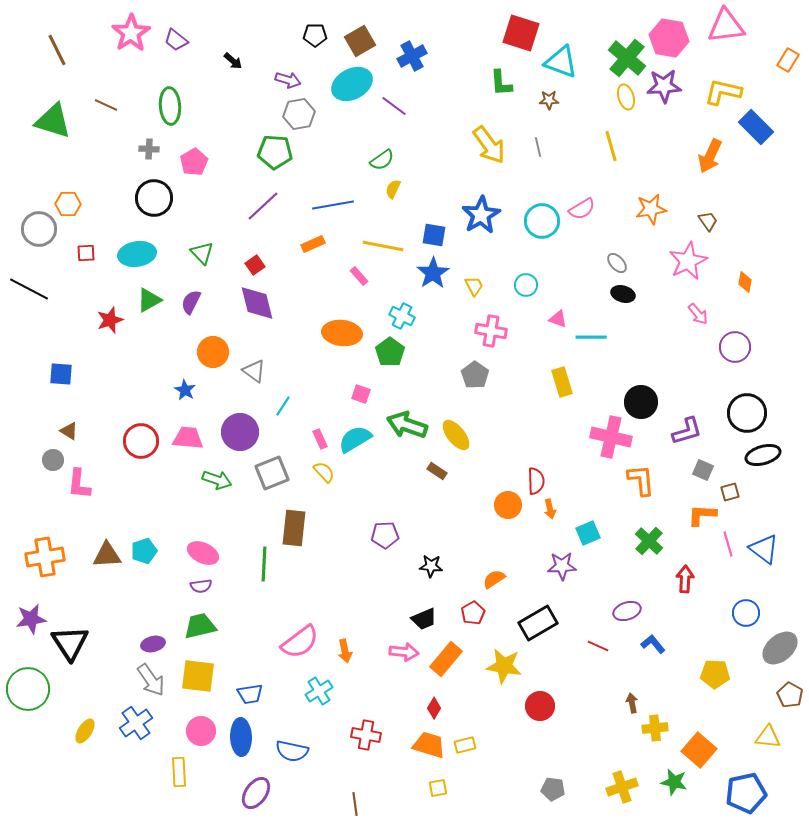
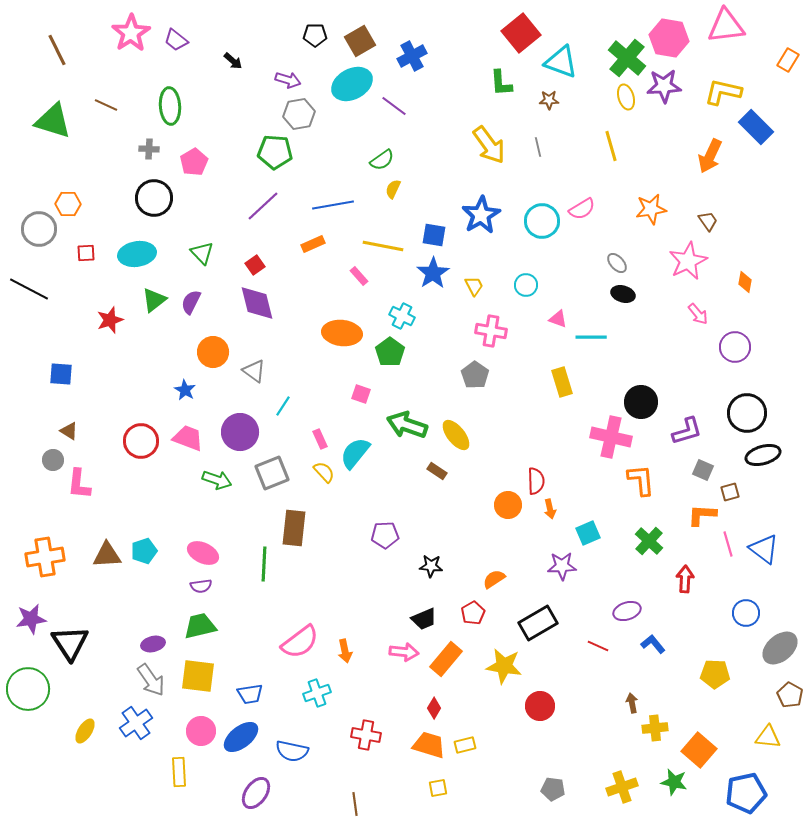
red square at (521, 33): rotated 33 degrees clockwise
green triangle at (149, 300): moved 5 px right; rotated 8 degrees counterclockwise
pink trapezoid at (188, 438): rotated 16 degrees clockwise
cyan semicircle at (355, 439): moved 14 px down; rotated 20 degrees counterclockwise
cyan cross at (319, 691): moved 2 px left, 2 px down; rotated 12 degrees clockwise
blue ellipse at (241, 737): rotated 54 degrees clockwise
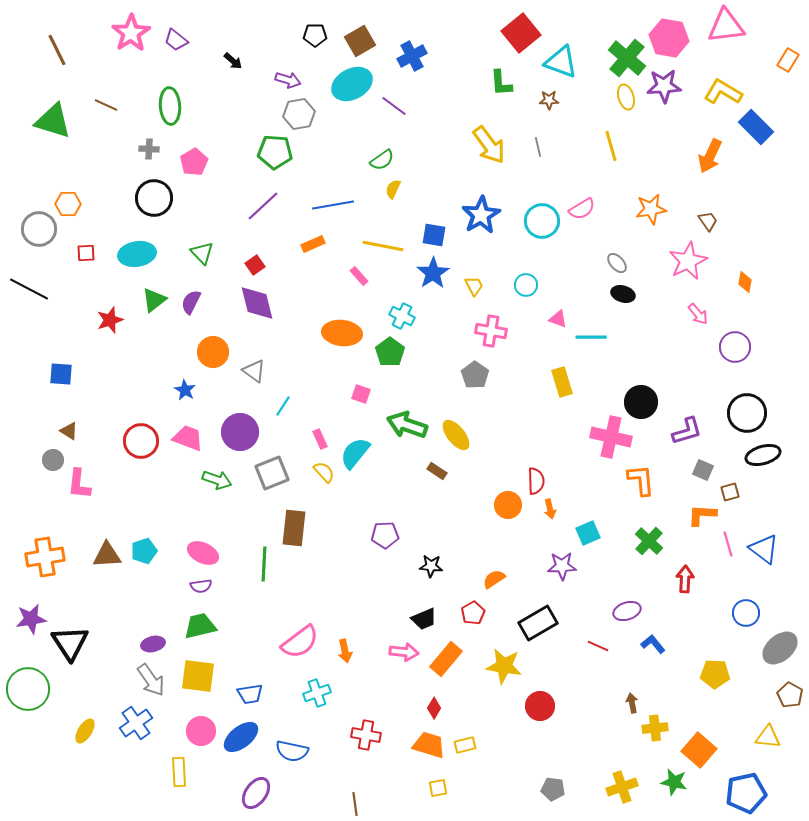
yellow L-shape at (723, 92): rotated 18 degrees clockwise
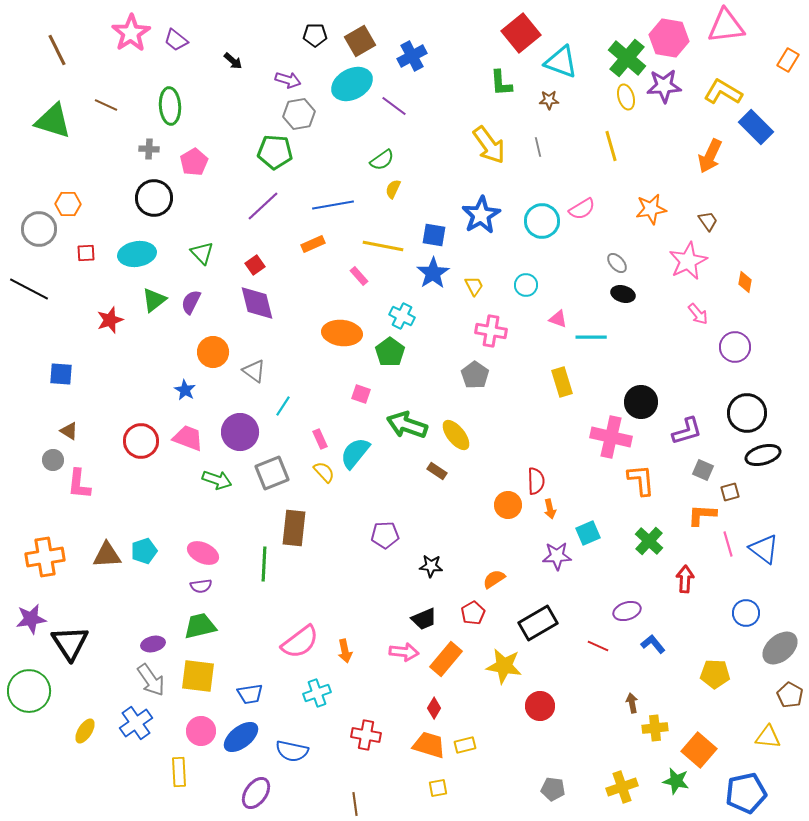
purple star at (562, 566): moved 5 px left, 10 px up
green circle at (28, 689): moved 1 px right, 2 px down
green star at (674, 782): moved 2 px right, 1 px up
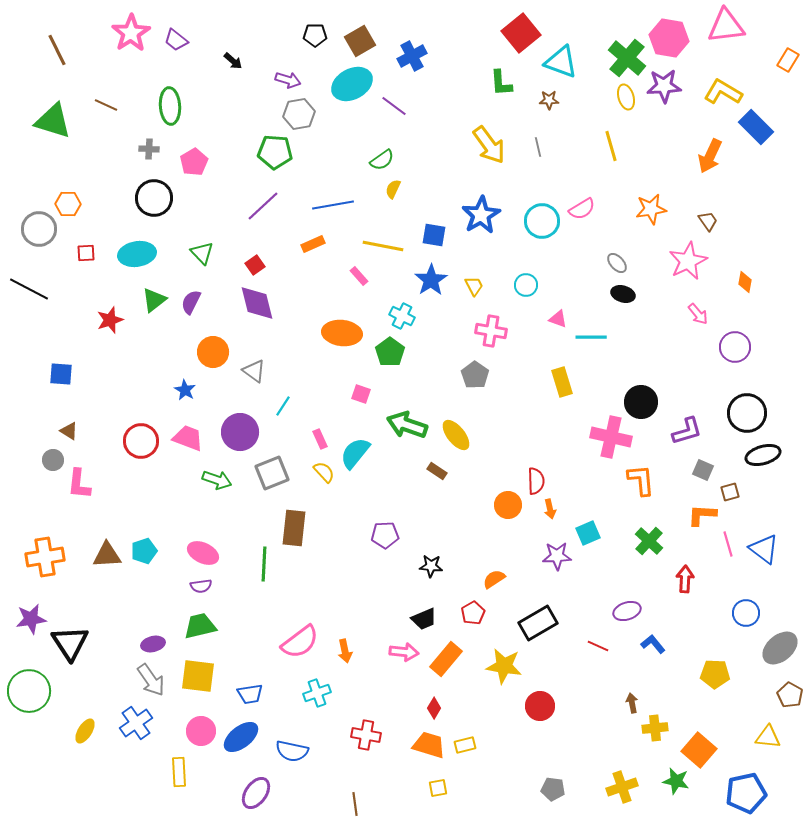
blue star at (433, 273): moved 2 px left, 7 px down
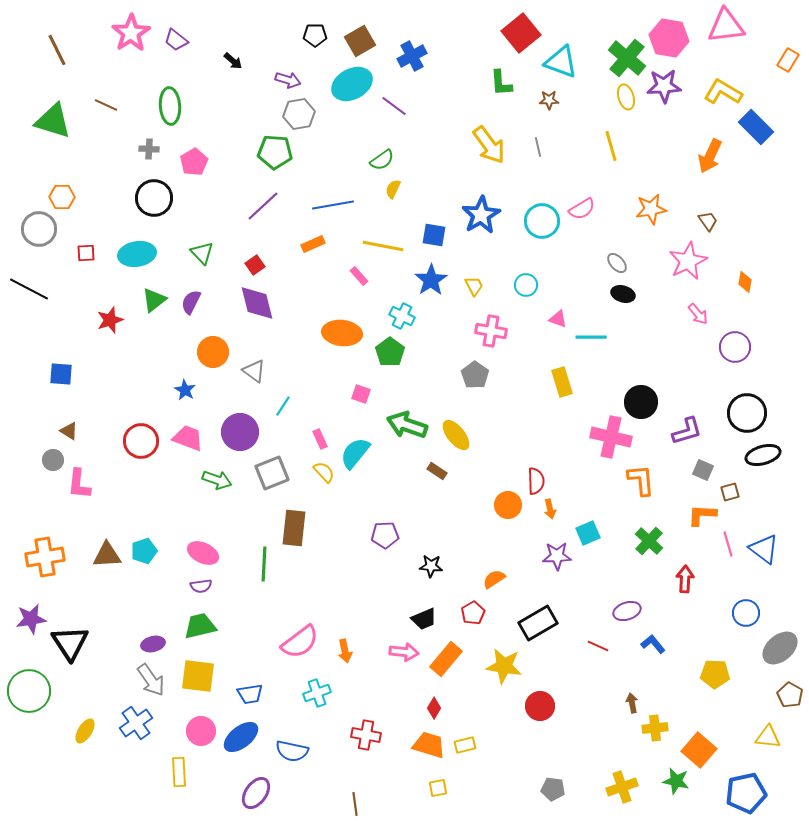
orange hexagon at (68, 204): moved 6 px left, 7 px up
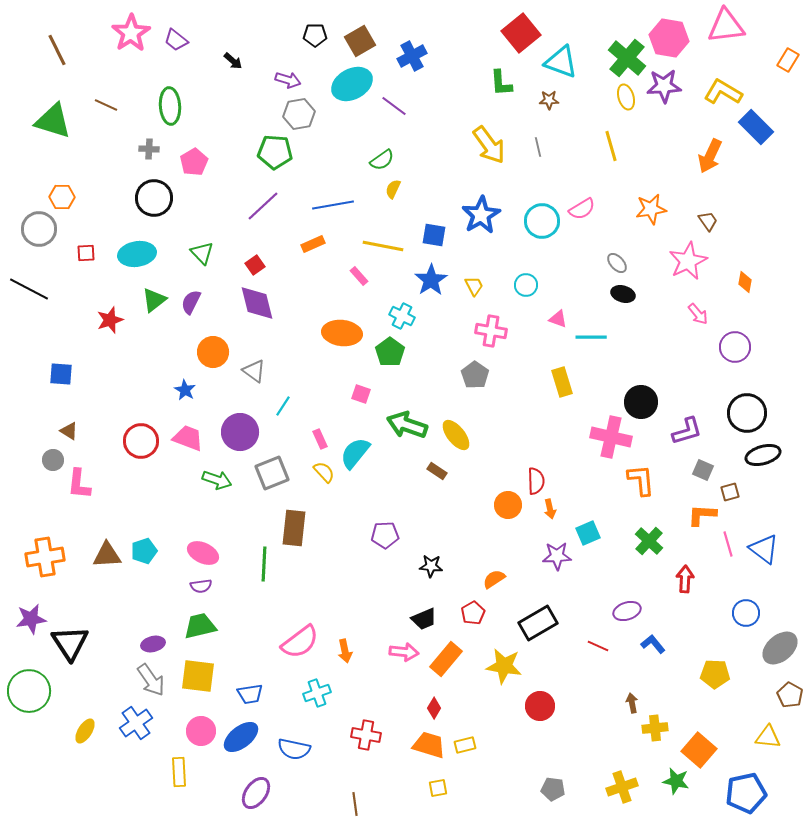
blue semicircle at (292, 751): moved 2 px right, 2 px up
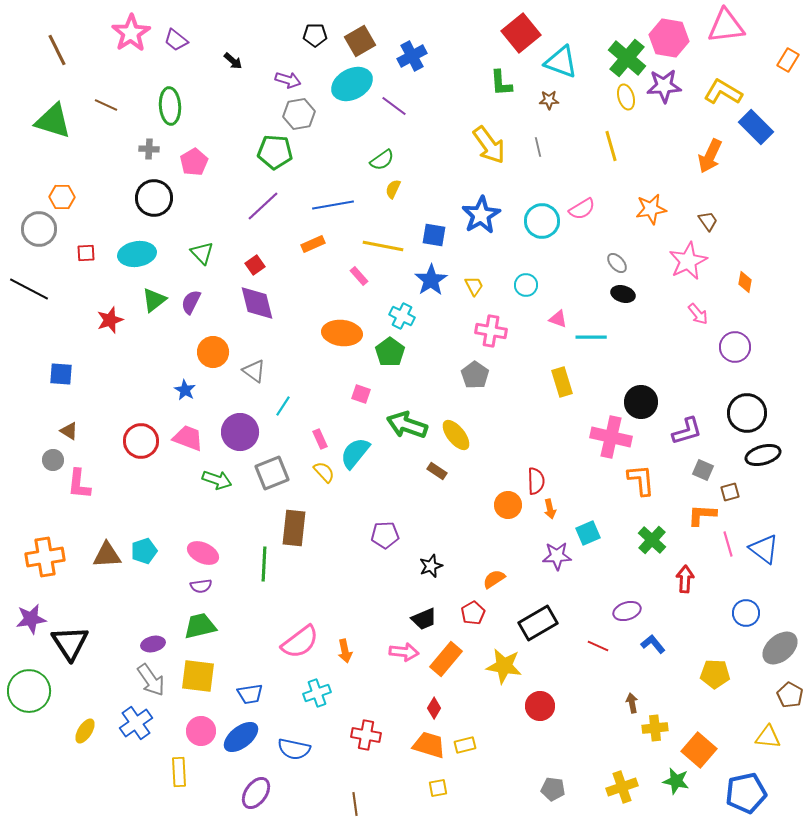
green cross at (649, 541): moved 3 px right, 1 px up
black star at (431, 566): rotated 25 degrees counterclockwise
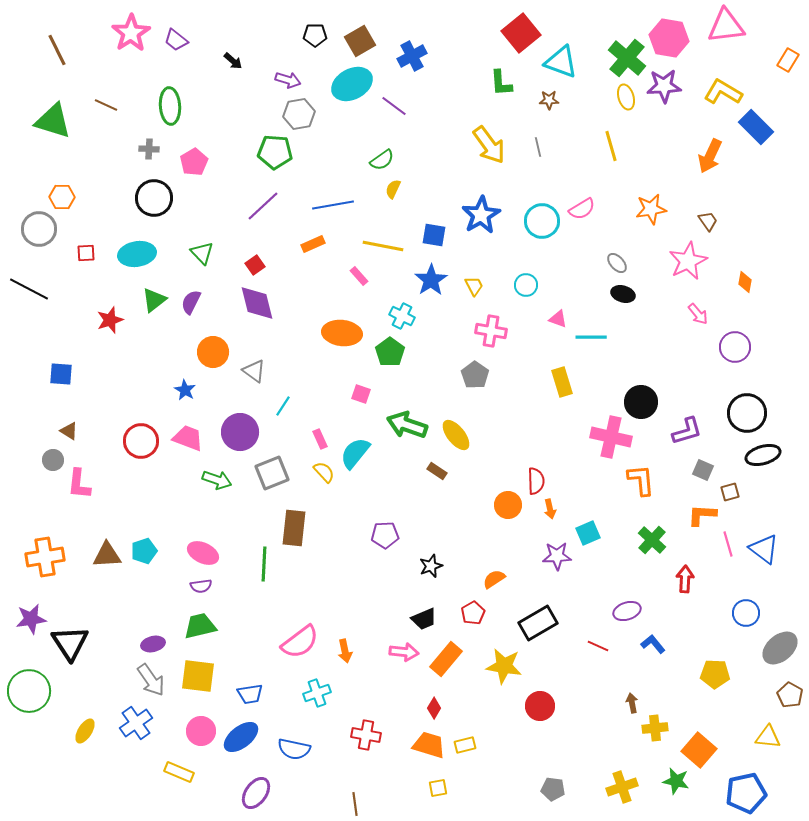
yellow rectangle at (179, 772): rotated 64 degrees counterclockwise
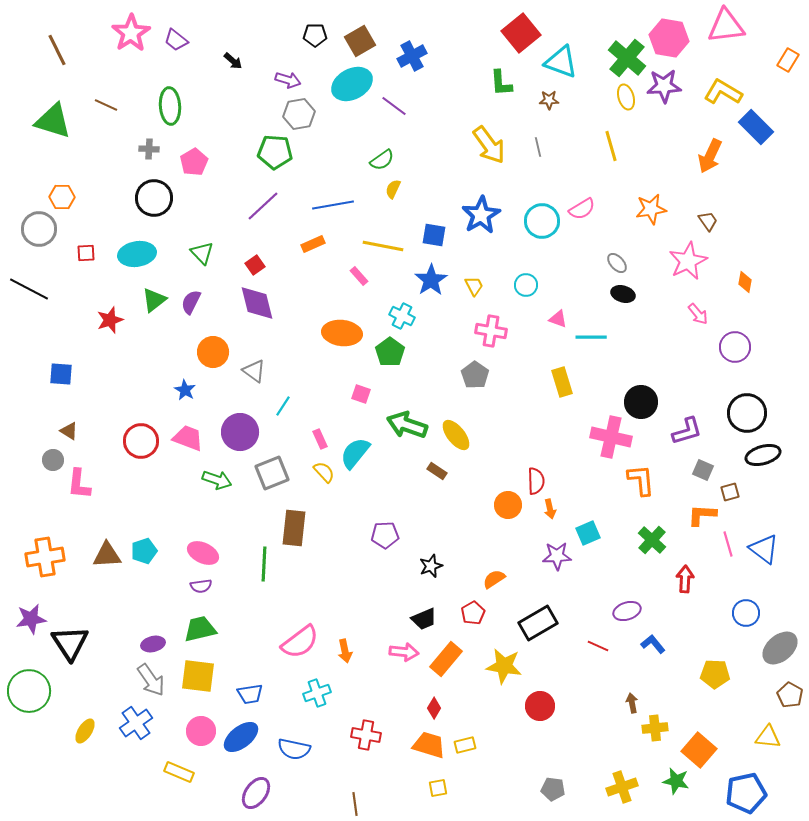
green trapezoid at (200, 626): moved 3 px down
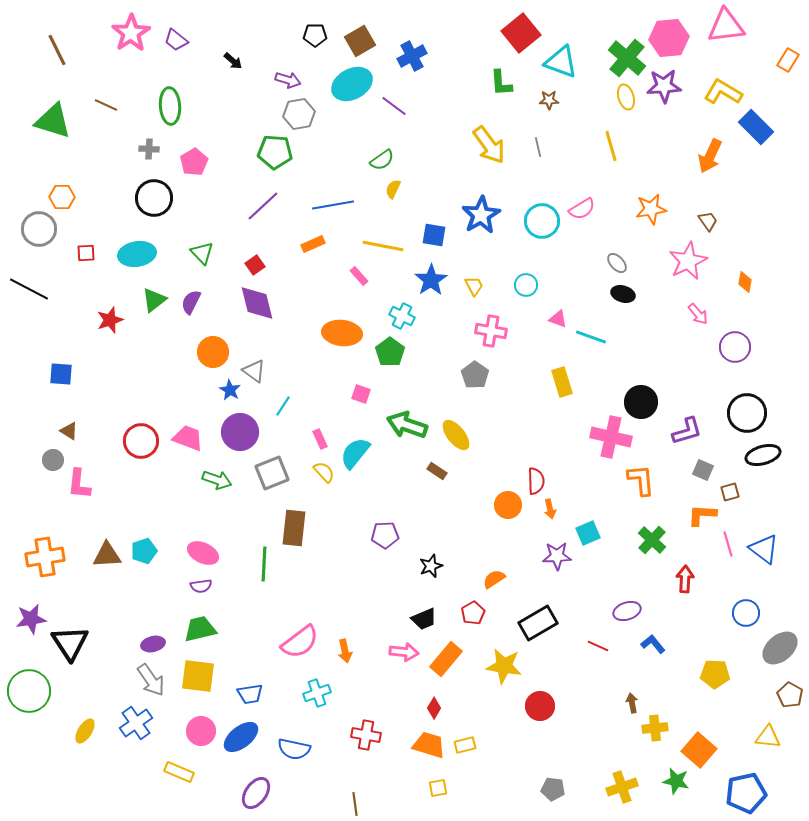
pink hexagon at (669, 38): rotated 15 degrees counterclockwise
cyan line at (591, 337): rotated 20 degrees clockwise
blue star at (185, 390): moved 45 px right
